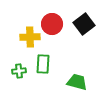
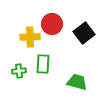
black square: moved 9 px down
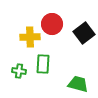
green cross: rotated 16 degrees clockwise
green trapezoid: moved 1 px right, 2 px down
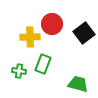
green rectangle: rotated 18 degrees clockwise
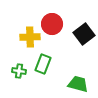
black square: moved 1 px down
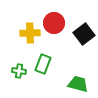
red circle: moved 2 px right, 1 px up
yellow cross: moved 4 px up
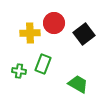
green trapezoid: rotated 15 degrees clockwise
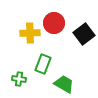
green cross: moved 8 px down
green trapezoid: moved 14 px left
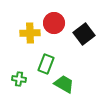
green rectangle: moved 3 px right
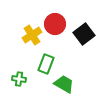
red circle: moved 1 px right, 1 px down
yellow cross: moved 2 px right, 2 px down; rotated 30 degrees counterclockwise
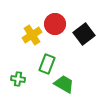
green rectangle: moved 1 px right
green cross: moved 1 px left
